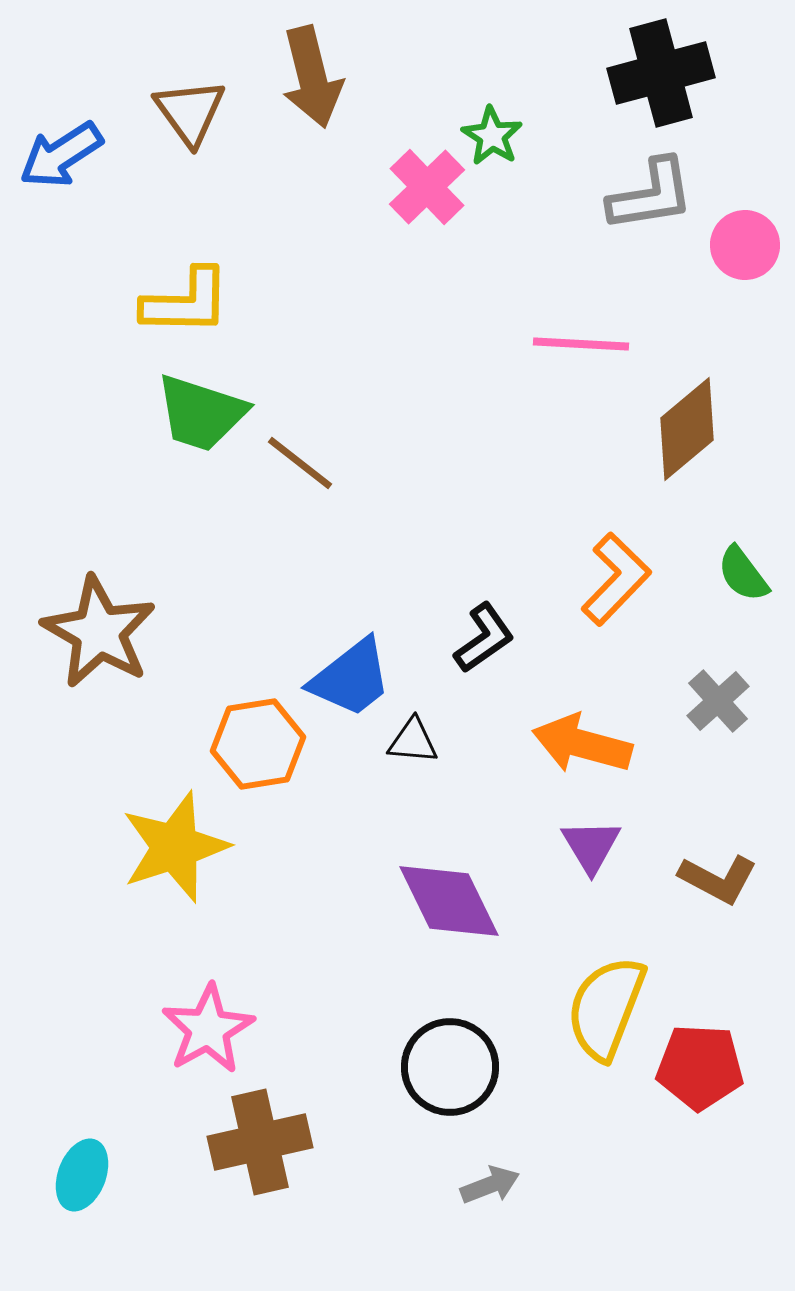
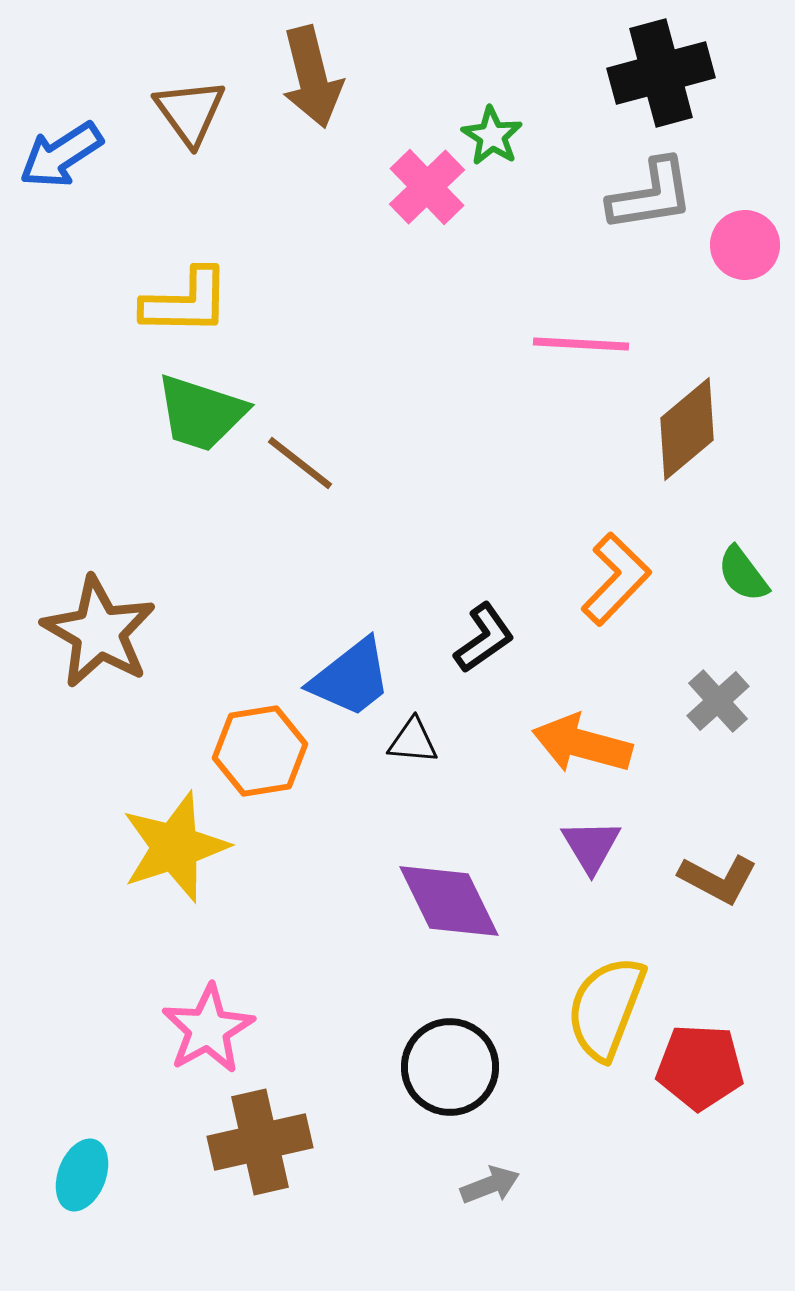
orange hexagon: moved 2 px right, 7 px down
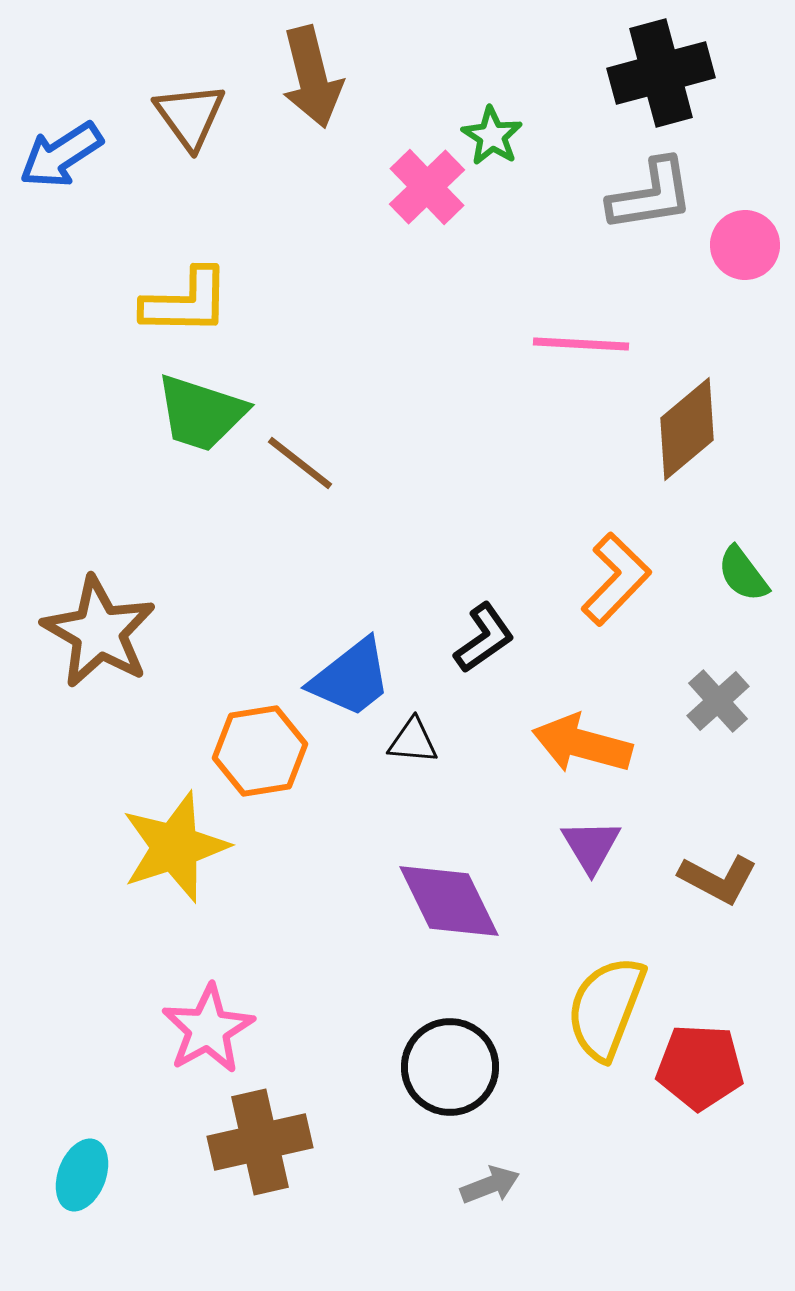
brown triangle: moved 4 px down
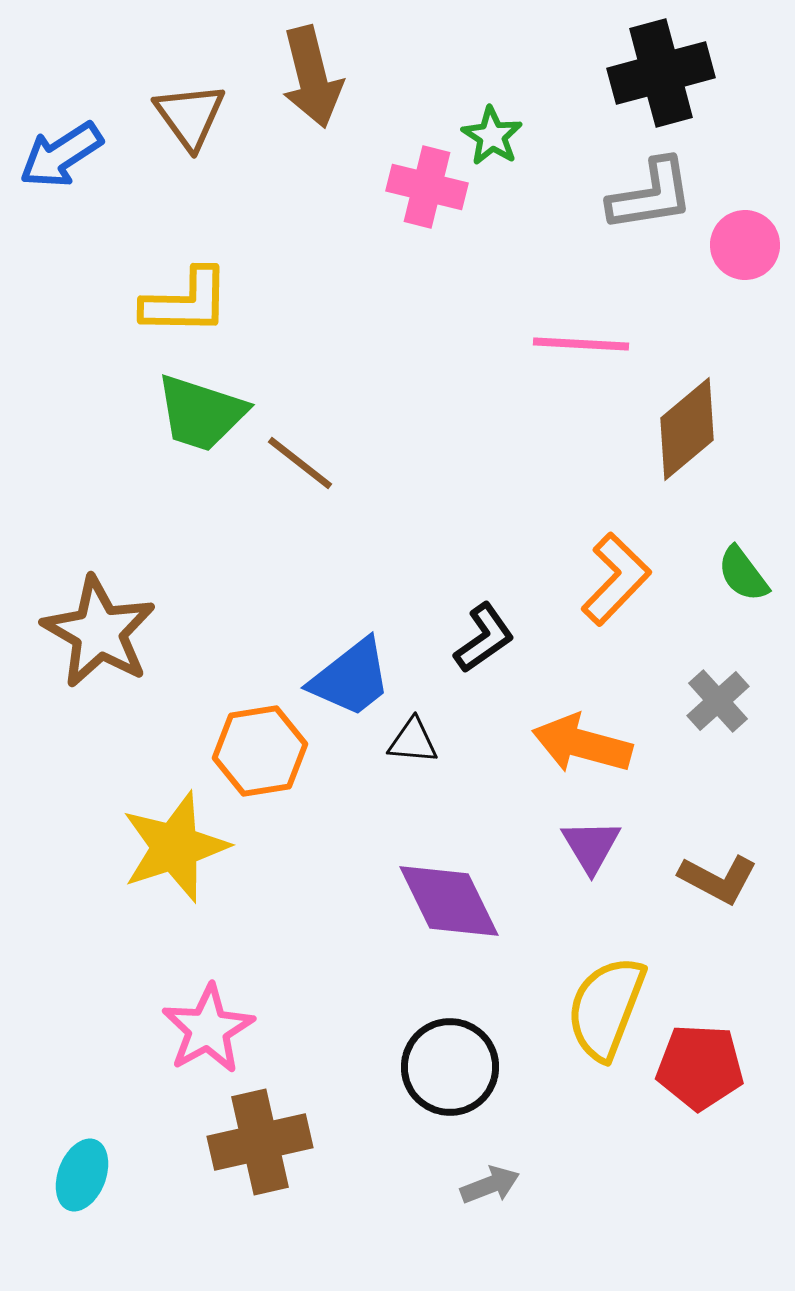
pink cross: rotated 32 degrees counterclockwise
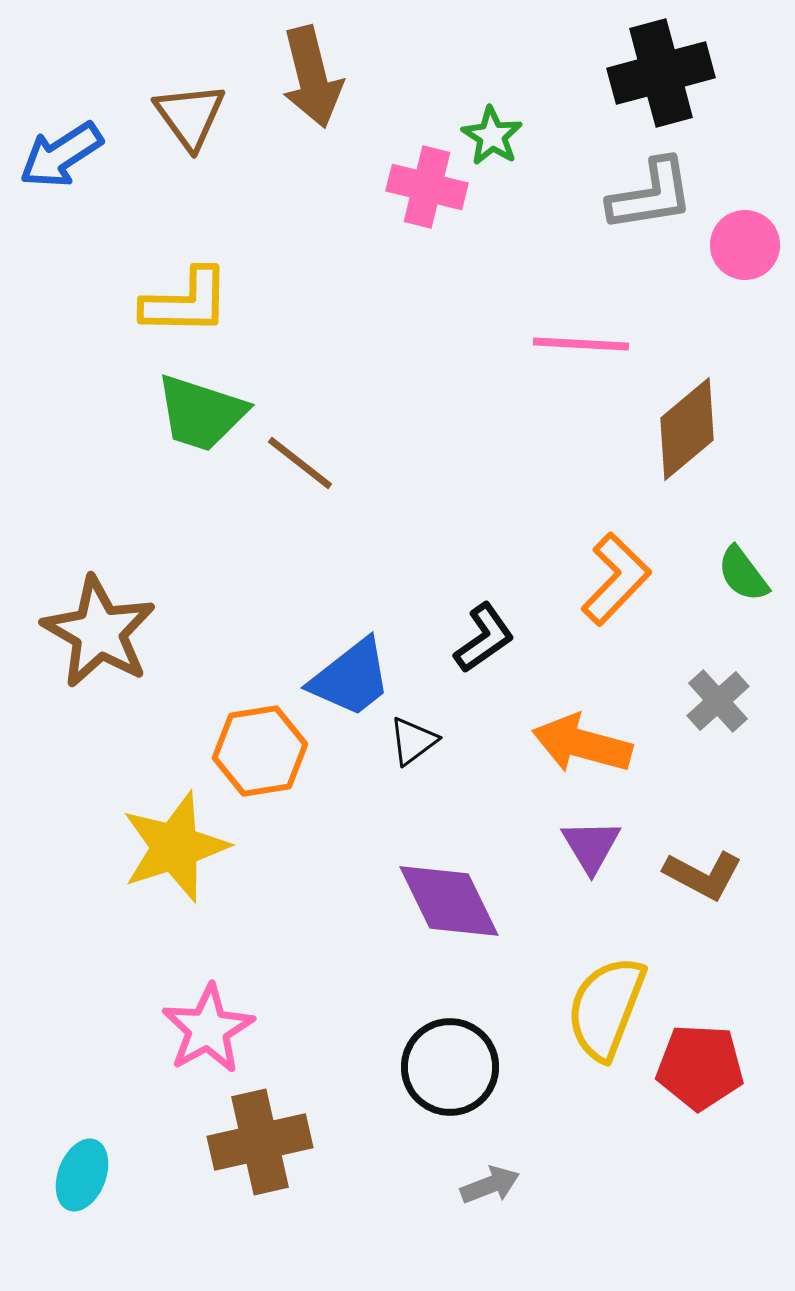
black triangle: rotated 42 degrees counterclockwise
brown L-shape: moved 15 px left, 4 px up
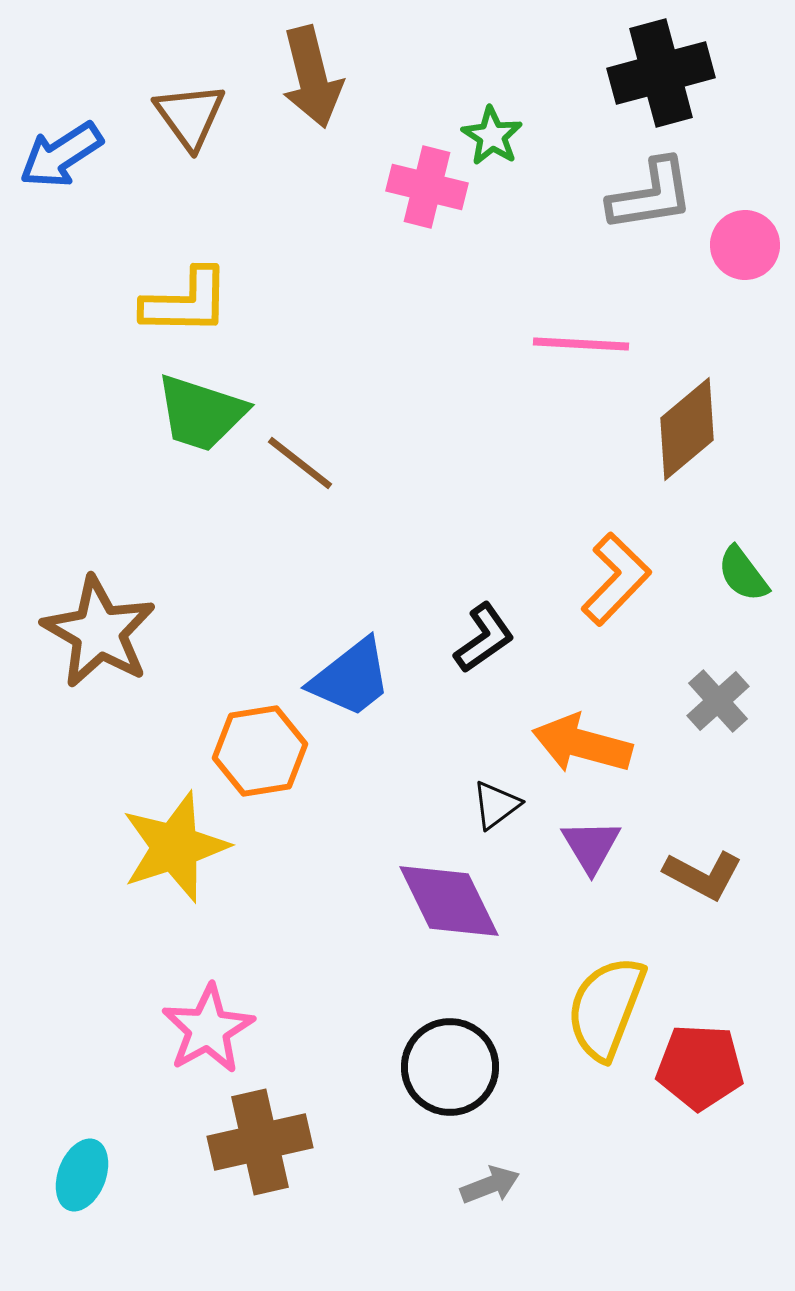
black triangle: moved 83 px right, 64 px down
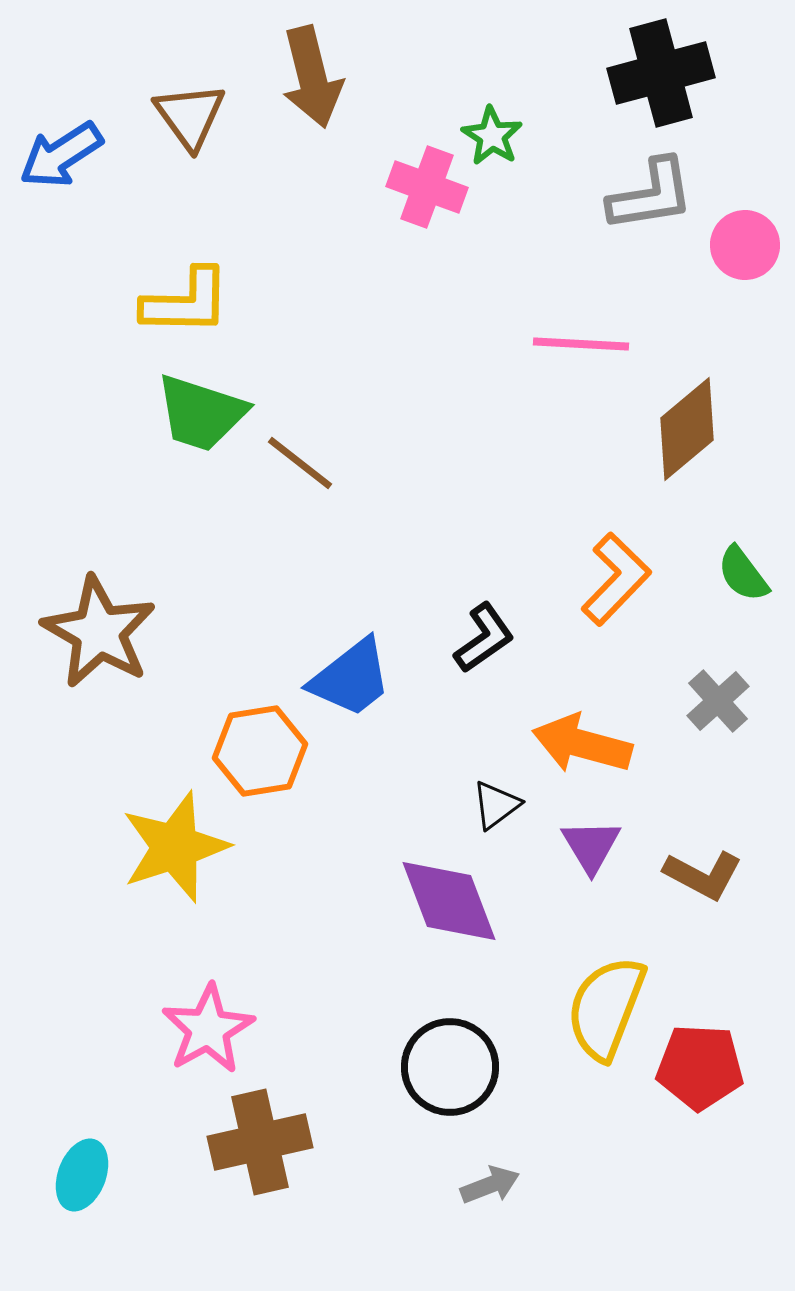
pink cross: rotated 6 degrees clockwise
purple diamond: rotated 5 degrees clockwise
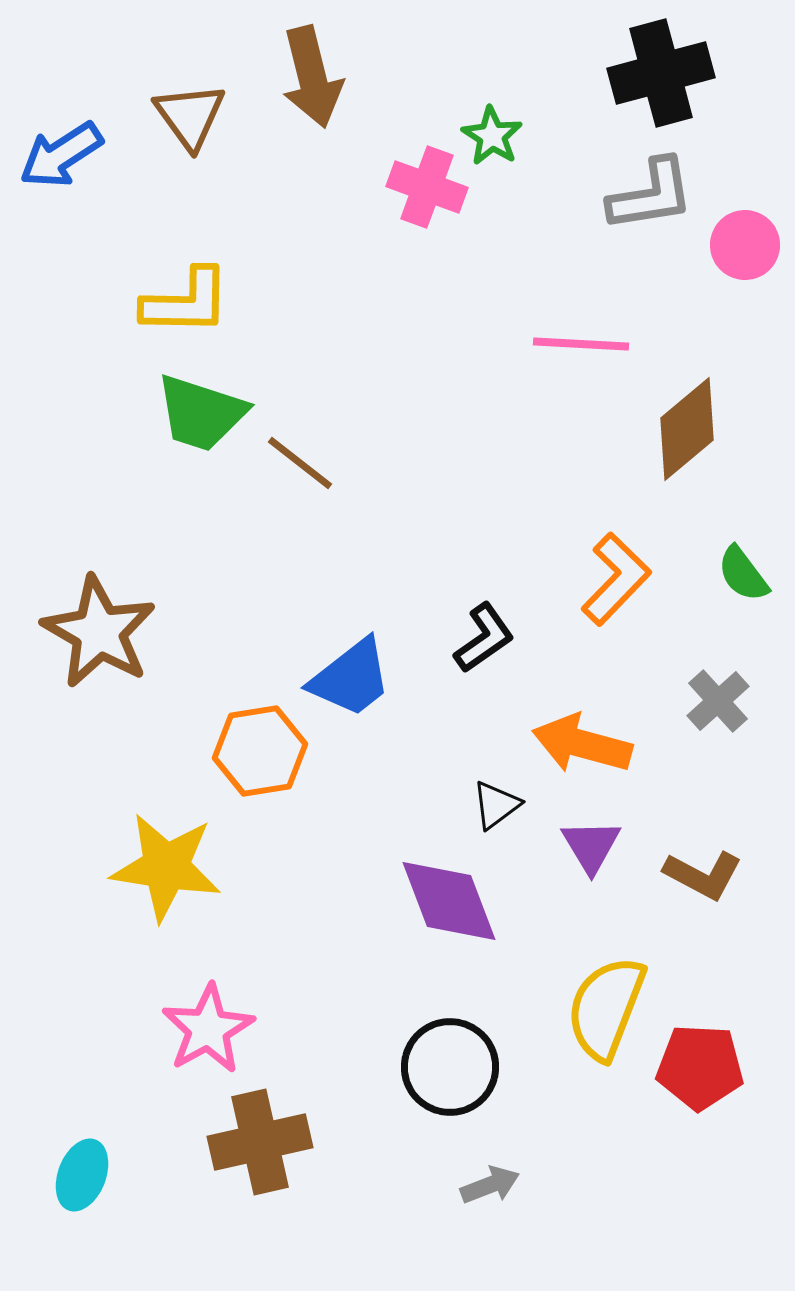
yellow star: moved 9 px left, 20 px down; rotated 27 degrees clockwise
